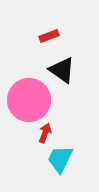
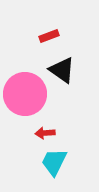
pink circle: moved 4 px left, 6 px up
red arrow: rotated 114 degrees counterclockwise
cyan trapezoid: moved 6 px left, 3 px down
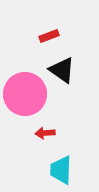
cyan trapezoid: moved 7 px right, 8 px down; rotated 24 degrees counterclockwise
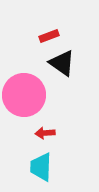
black triangle: moved 7 px up
pink circle: moved 1 px left, 1 px down
cyan trapezoid: moved 20 px left, 3 px up
